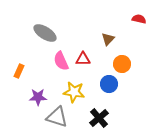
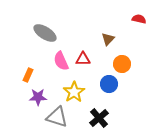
orange rectangle: moved 9 px right, 4 px down
yellow star: rotated 30 degrees clockwise
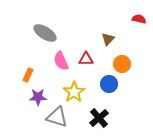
red triangle: moved 3 px right
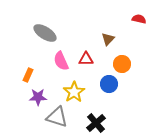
black cross: moved 3 px left, 5 px down
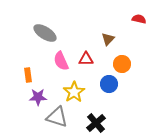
orange rectangle: rotated 32 degrees counterclockwise
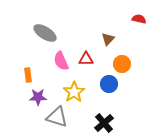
black cross: moved 8 px right
